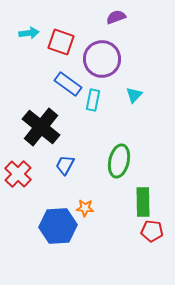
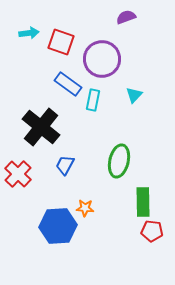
purple semicircle: moved 10 px right
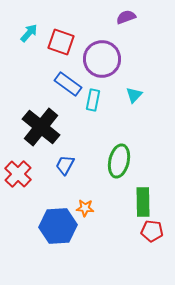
cyan arrow: rotated 42 degrees counterclockwise
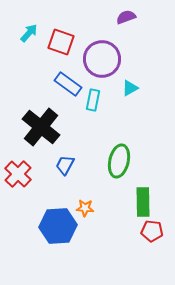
cyan triangle: moved 4 px left, 7 px up; rotated 18 degrees clockwise
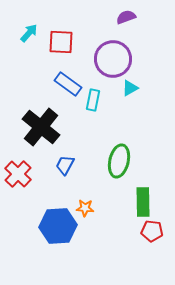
red square: rotated 16 degrees counterclockwise
purple circle: moved 11 px right
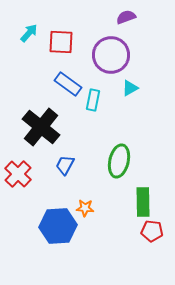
purple circle: moved 2 px left, 4 px up
